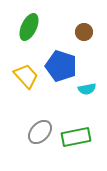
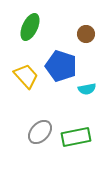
green ellipse: moved 1 px right
brown circle: moved 2 px right, 2 px down
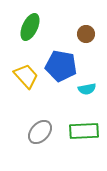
blue pentagon: rotated 8 degrees counterclockwise
green rectangle: moved 8 px right, 6 px up; rotated 8 degrees clockwise
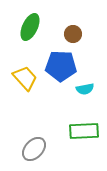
brown circle: moved 13 px left
blue pentagon: rotated 8 degrees counterclockwise
yellow trapezoid: moved 1 px left, 2 px down
cyan semicircle: moved 2 px left
gray ellipse: moved 6 px left, 17 px down
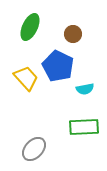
blue pentagon: moved 3 px left; rotated 24 degrees clockwise
yellow trapezoid: moved 1 px right
green rectangle: moved 4 px up
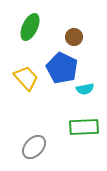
brown circle: moved 1 px right, 3 px down
blue pentagon: moved 4 px right, 2 px down
gray ellipse: moved 2 px up
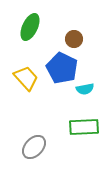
brown circle: moved 2 px down
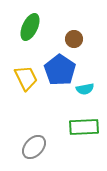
blue pentagon: moved 2 px left, 2 px down; rotated 8 degrees clockwise
yellow trapezoid: rotated 16 degrees clockwise
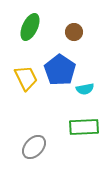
brown circle: moved 7 px up
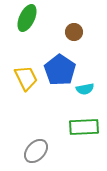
green ellipse: moved 3 px left, 9 px up
gray ellipse: moved 2 px right, 4 px down
